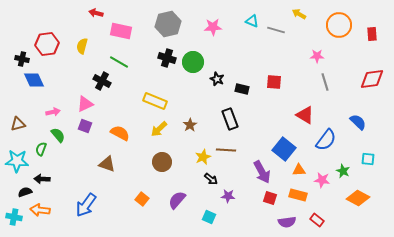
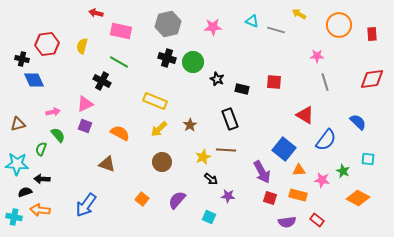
cyan star at (17, 161): moved 3 px down
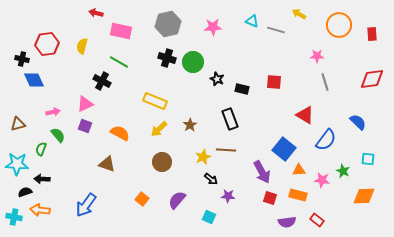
orange diamond at (358, 198): moved 6 px right, 2 px up; rotated 30 degrees counterclockwise
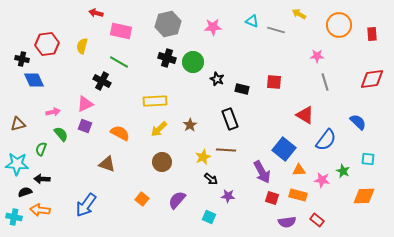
yellow rectangle at (155, 101): rotated 25 degrees counterclockwise
green semicircle at (58, 135): moved 3 px right, 1 px up
red square at (270, 198): moved 2 px right
